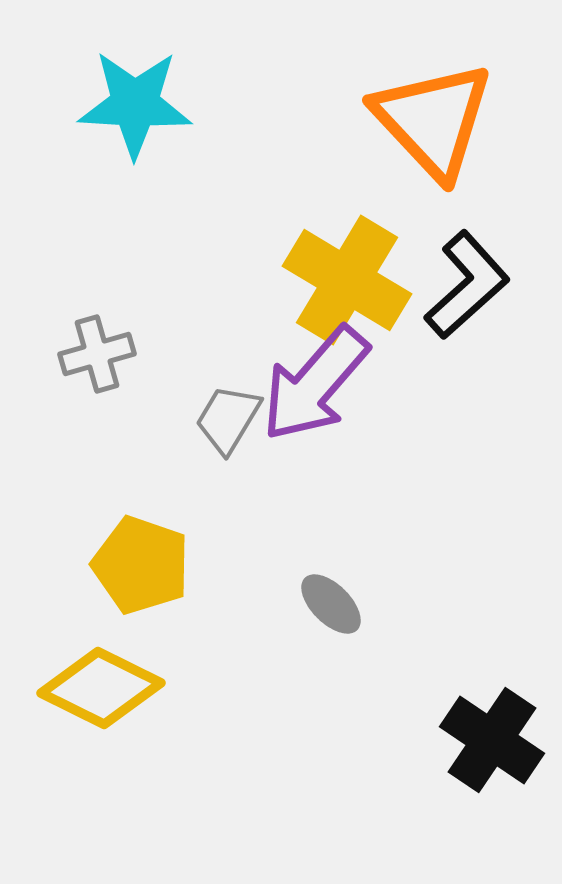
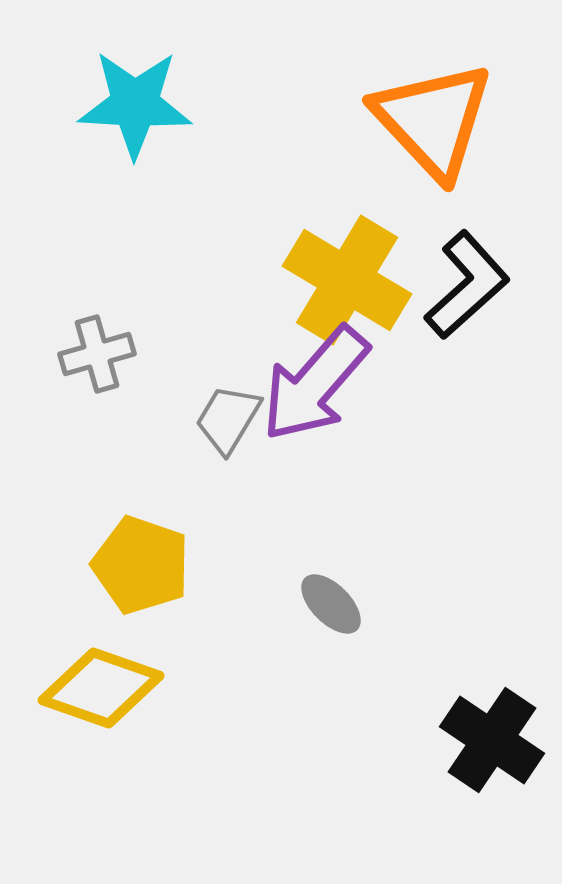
yellow diamond: rotated 7 degrees counterclockwise
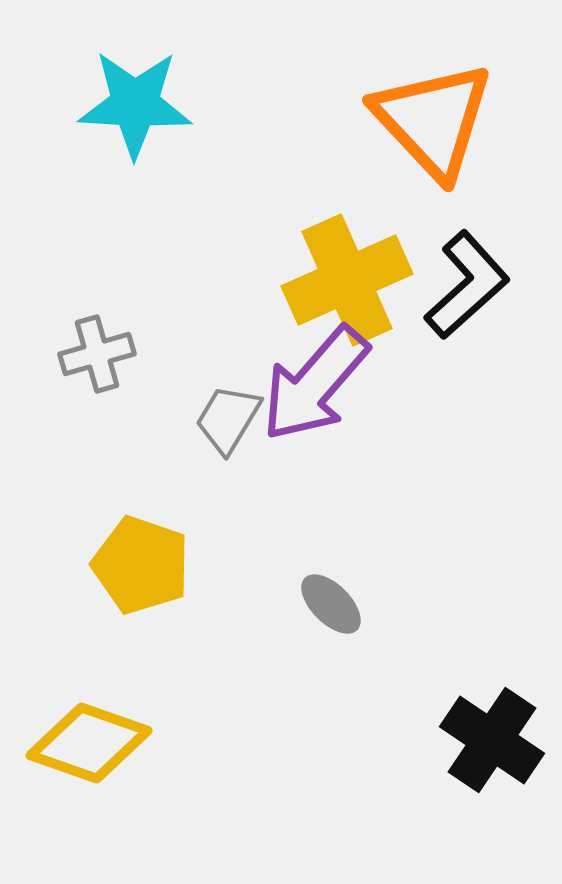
yellow cross: rotated 35 degrees clockwise
yellow diamond: moved 12 px left, 55 px down
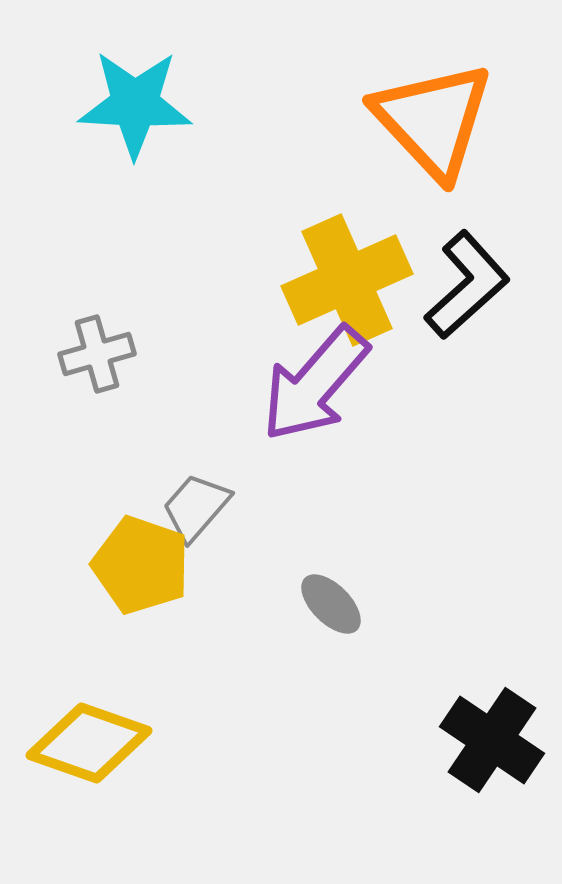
gray trapezoid: moved 32 px left, 88 px down; rotated 10 degrees clockwise
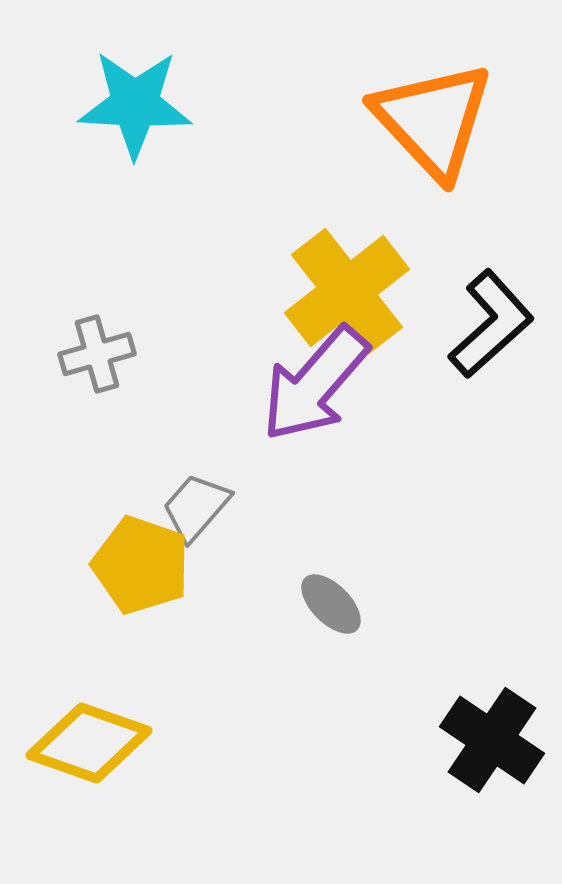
yellow cross: moved 11 px down; rotated 14 degrees counterclockwise
black L-shape: moved 24 px right, 39 px down
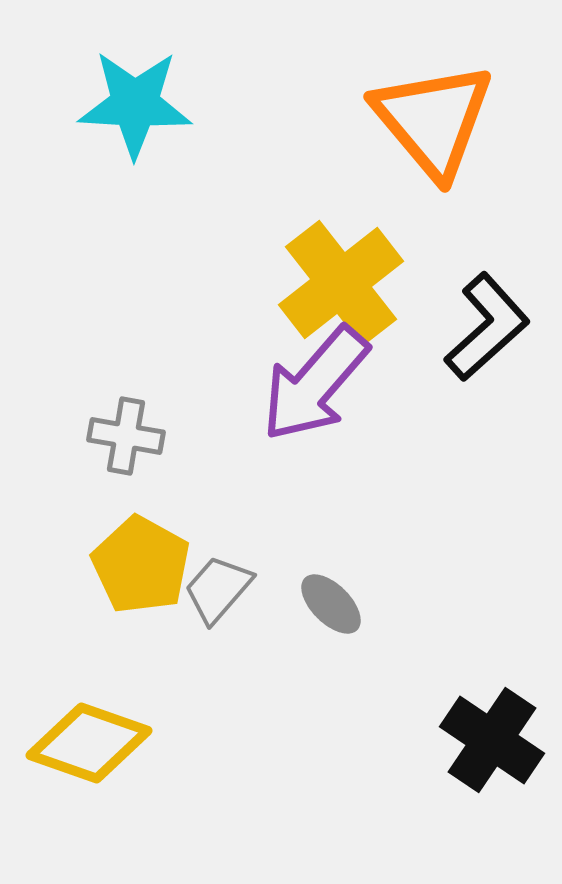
orange triangle: rotated 3 degrees clockwise
yellow cross: moved 6 px left, 8 px up
black L-shape: moved 4 px left, 3 px down
gray cross: moved 29 px right, 82 px down; rotated 26 degrees clockwise
gray trapezoid: moved 22 px right, 82 px down
yellow pentagon: rotated 10 degrees clockwise
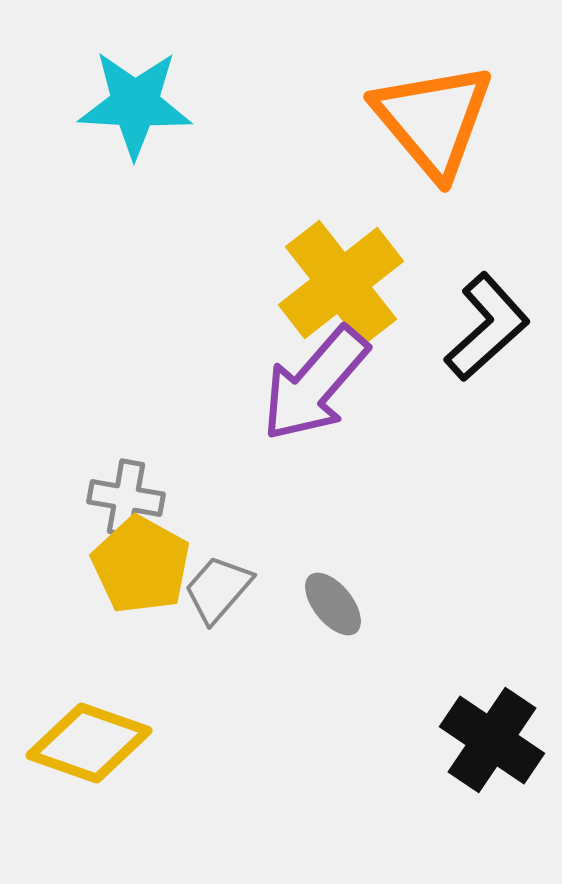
gray cross: moved 62 px down
gray ellipse: moved 2 px right; rotated 6 degrees clockwise
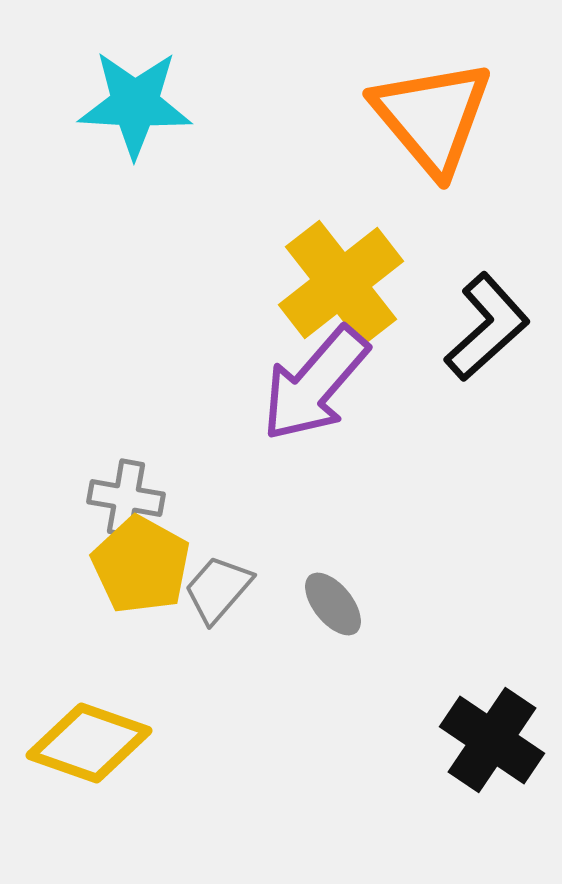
orange triangle: moved 1 px left, 3 px up
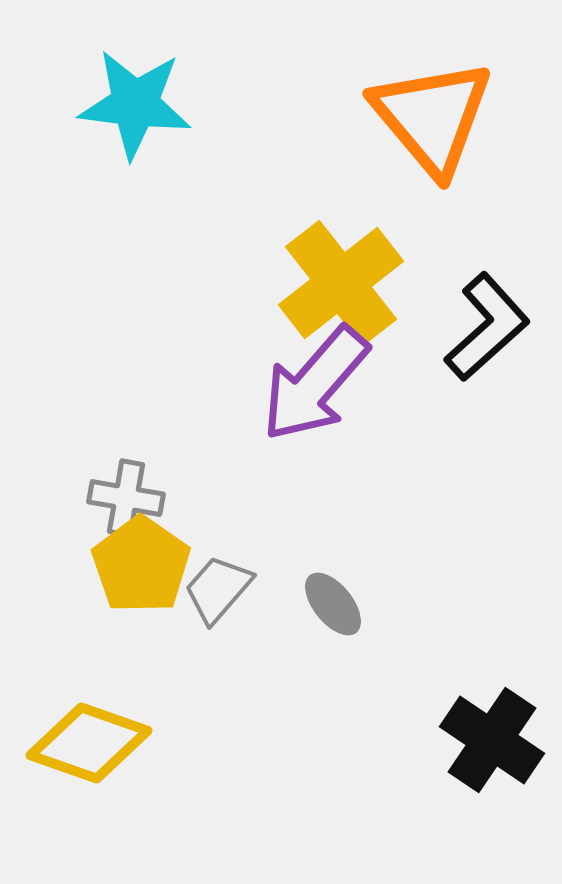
cyan star: rotated 4 degrees clockwise
yellow pentagon: rotated 6 degrees clockwise
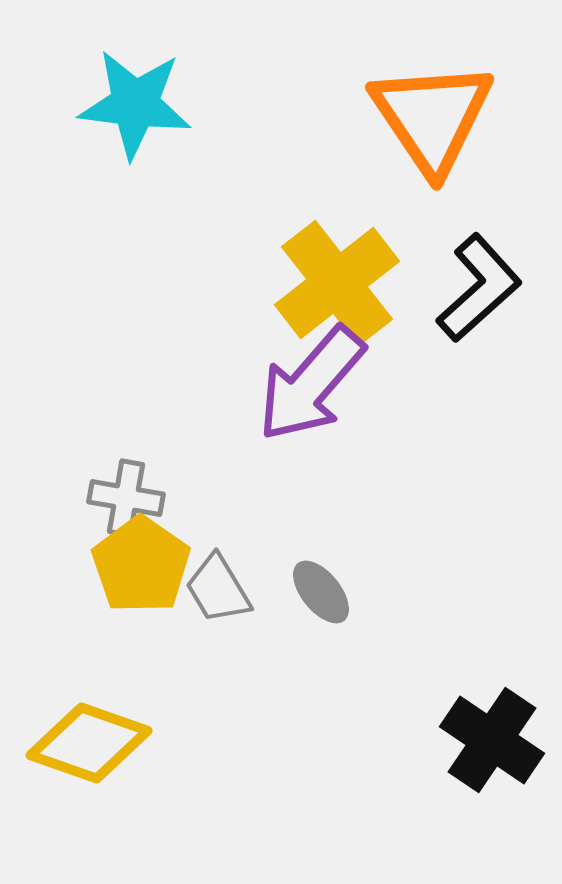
orange triangle: rotated 6 degrees clockwise
yellow cross: moved 4 px left
black L-shape: moved 8 px left, 39 px up
purple arrow: moved 4 px left
gray trapezoid: rotated 72 degrees counterclockwise
gray ellipse: moved 12 px left, 12 px up
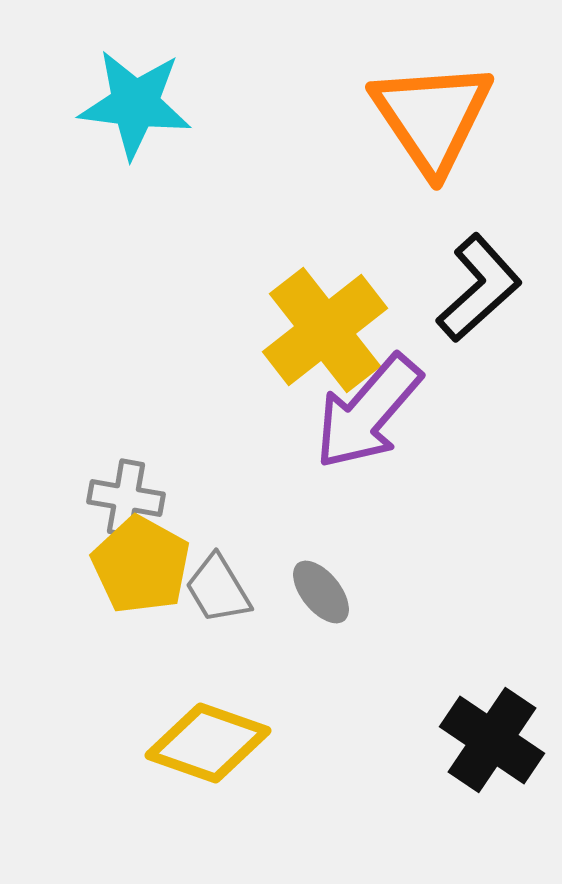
yellow cross: moved 12 px left, 47 px down
purple arrow: moved 57 px right, 28 px down
yellow pentagon: rotated 6 degrees counterclockwise
yellow diamond: moved 119 px right
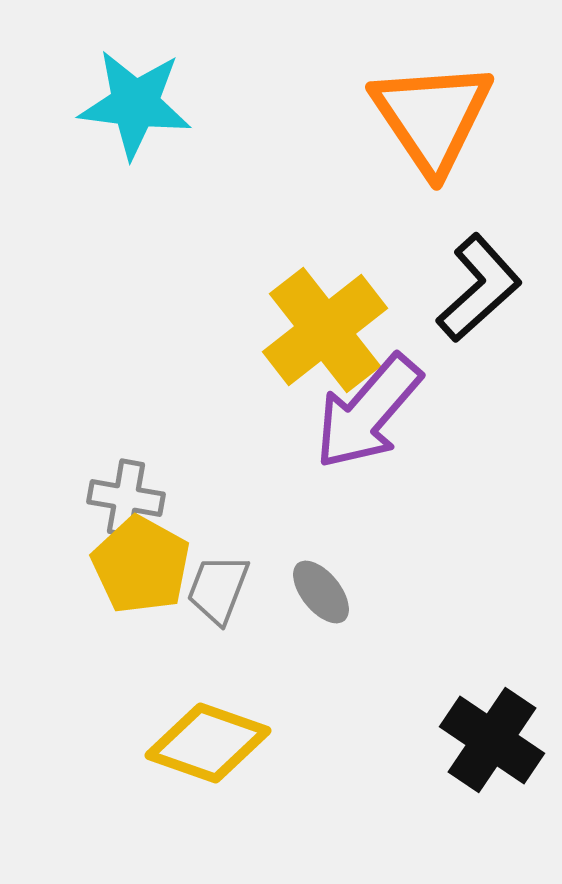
gray trapezoid: rotated 52 degrees clockwise
